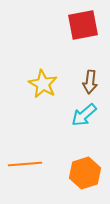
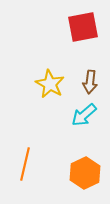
red square: moved 2 px down
yellow star: moved 7 px right
orange line: rotated 72 degrees counterclockwise
orange hexagon: rotated 8 degrees counterclockwise
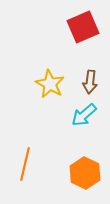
red square: rotated 12 degrees counterclockwise
orange hexagon: rotated 8 degrees counterclockwise
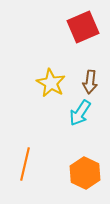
yellow star: moved 1 px right, 1 px up
cyan arrow: moved 4 px left, 2 px up; rotated 16 degrees counterclockwise
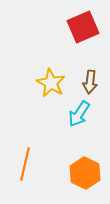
cyan arrow: moved 1 px left, 1 px down
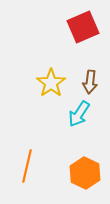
yellow star: rotated 8 degrees clockwise
orange line: moved 2 px right, 2 px down
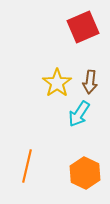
yellow star: moved 6 px right
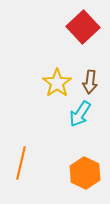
red square: rotated 20 degrees counterclockwise
cyan arrow: moved 1 px right
orange line: moved 6 px left, 3 px up
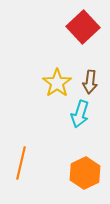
cyan arrow: rotated 16 degrees counterclockwise
orange hexagon: rotated 8 degrees clockwise
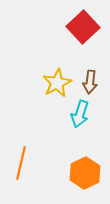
yellow star: rotated 8 degrees clockwise
